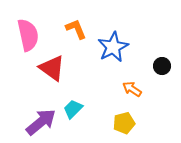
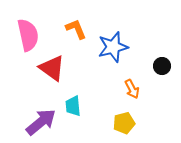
blue star: rotated 12 degrees clockwise
orange arrow: rotated 150 degrees counterclockwise
cyan trapezoid: moved 3 px up; rotated 50 degrees counterclockwise
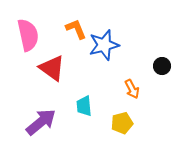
blue star: moved 9 px left, 2 px up
cyan trapezoid: moved 11 px right
yellow pentagon: moved 2 px left
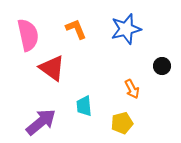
blue star: moved 22 px right, 16 px up
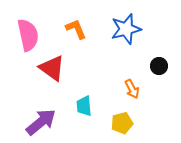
black circle: moved 3 px left
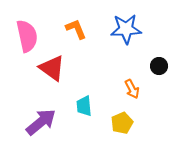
blue star: rotated 12 degrees clockwise
pink semicircle: moved 1 px left, 1 px down
yellow pentagon: rotated 10 degrees counterclockwise
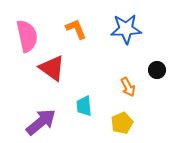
black circle: moved 2 px left, 4 px down
orange arrow: moved 4 px left, 2 px up
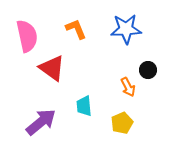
black circle: moved 9 px left
